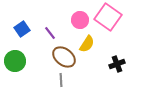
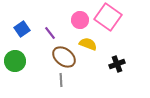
yellow semicircle: moved 1 px right; rotated 102 degrees counterclockwise
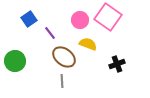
blue square: moved 7 px right, 10 px up
gray line: moved 1 px right, 1 px down
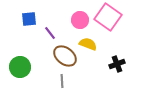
blue square: rotated 28 degrees clockwise
brown ellipse: moved 1 px right, 1 px up
green circle: moved 5 px right, 6 px down
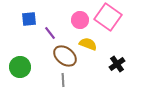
black cross: rotated 14 degrees counterclockwise
gray line: moved 1 px right, 1 px up
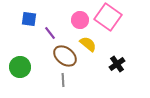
blue square: rotated 14 degrees clockwise
yellow semicircle: rotated 18 degrees clockwise
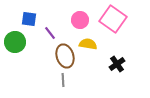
pink square: moved 5 px right, 2 px down
yellow semicircle: rotated 30 degrees counterclockwise
brown ellipse: rotated 35 degrees clockwise
green circle: moved 5 px left, 25 px up
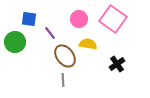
pink circle: moved 1 px left, 1 px up
brown ellipse: rotated 20 degrees counterclockwise
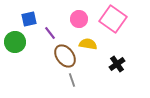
blue square: rotated 21 degrees counterclockwise
gray line: moved 9 px right; rotated 16 degrees counterclockwise
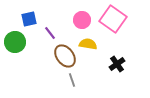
pink circle: moved 3 px right, 1 px down
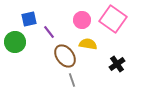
purple line: moved 1 px left, 1 px up
